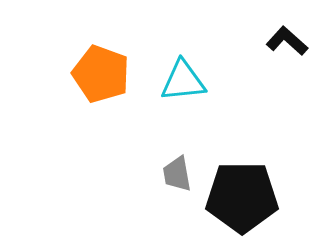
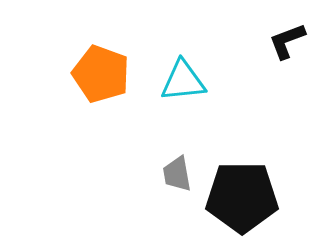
black L-shape: rotated 63 degrees counterclockwise
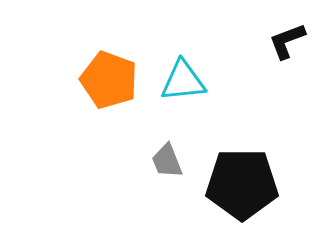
orange pentagon: moved 8 px right, 6 px down
gray trapezoid: moved 10 px left, 13 px up; rotated 12 degrees counterclockwise
black pentagon: moved 13 px up
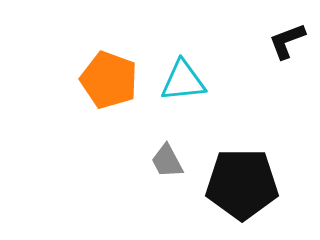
gray trapezoid: rotated 6 degrees counterclockwise
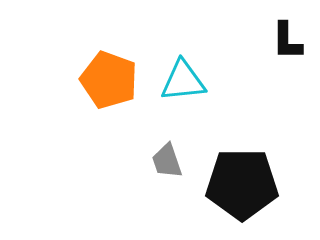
black L-shape: rotated 69 degrees counterclockwise
gray trapezoid: rotated 9 degrees clockwise
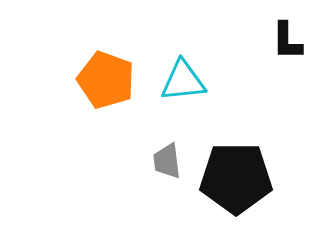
orange pentagon: moved 3 px left
gray trapezoid: rotated 12 degrees clockwise
black pentagon: moved 6 px left, 6 px up
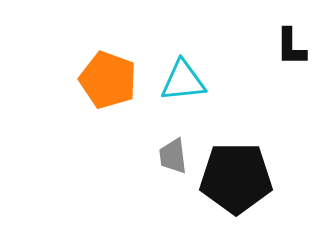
black L-shape: moved 4 px right, 6 px down
orange pentagon: moved 2 px right
gray trapezoid: moved 6 px right, 5 px up
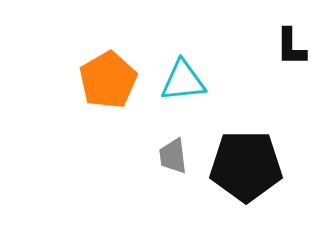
orange pentagon: rotated 22 degrees clockwise
black pentagon: moved 10 px right, 12 px up
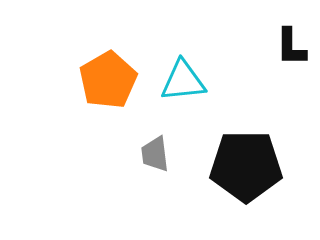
gray trapezoid: moved 18 px left, 2 px up
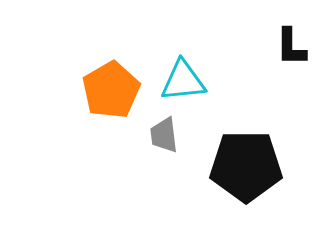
orange pentagon: moved 3 px right, 10 px down
gray trapezoid: moved 9 px right, 19 px up
